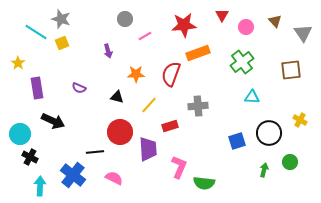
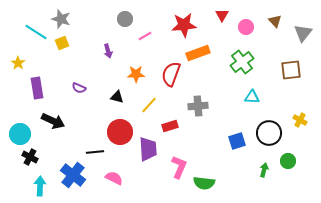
gray triangle: rotated 12 degrees clockwise
green circle: moved 2 px left, 1 px up
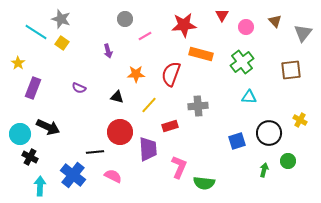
yellow square: rotated 32 degrees counterclockwise
orange rectangle: moved 3 px right, 1 px down; rotated 35 degrees clockwise
purple rectangle: moved 4 px left; rotated 30 degrees clockwise
cyan triangle: moved 3 px left
black arrow: moved 5 px left, 6 px down
pink semicircle: moved 1 px left, 2 px up
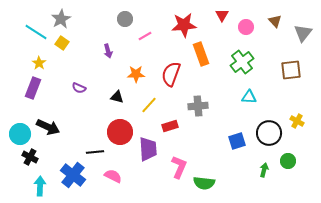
gray star: rotated 24 degrees clockwise
orange rectangle: rotated 55 degrees clockwise
yellow star: moved 21 px right
yellow cross: moved 3 px left, 1 px down
